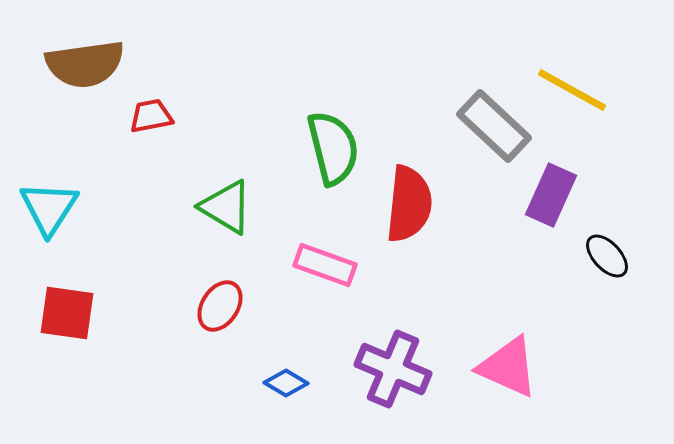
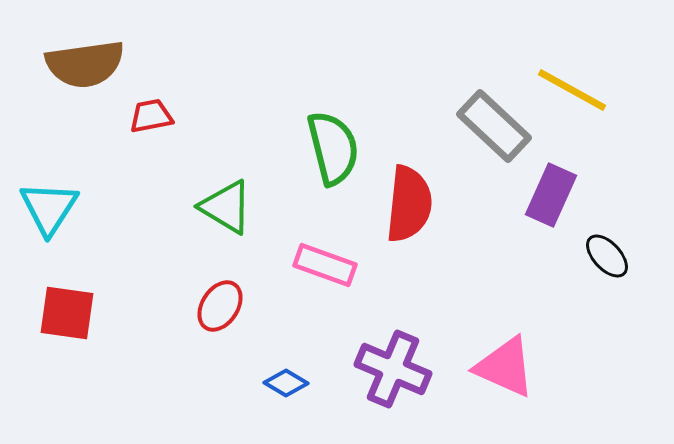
pink triangle: moved 3 px left
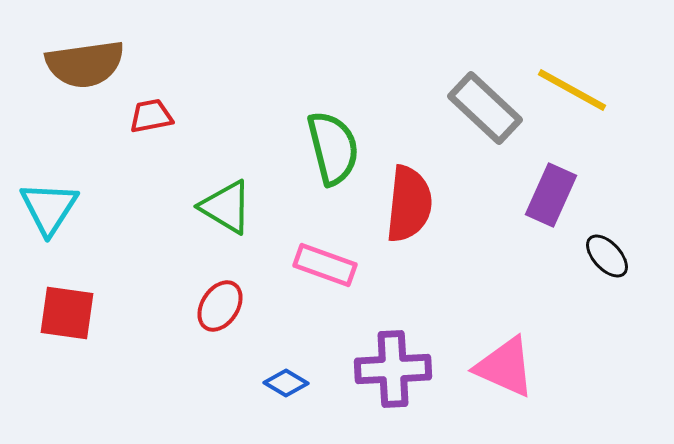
gray rectangle: moved 9 px left, 18 px up
purple cross: rotated 26 degrees counterclockwise
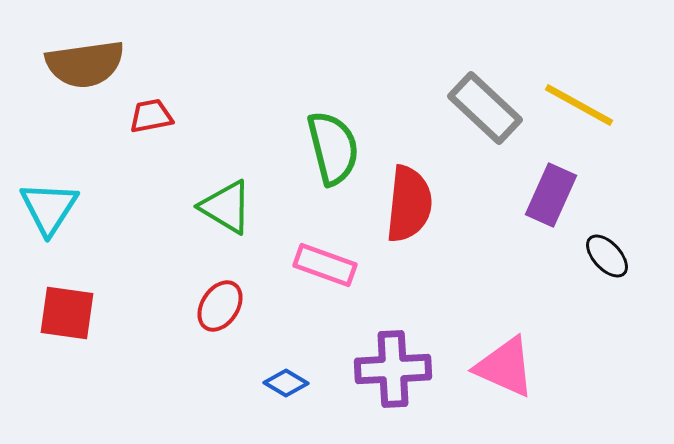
yellow line: moved 7 px right, 15 px down
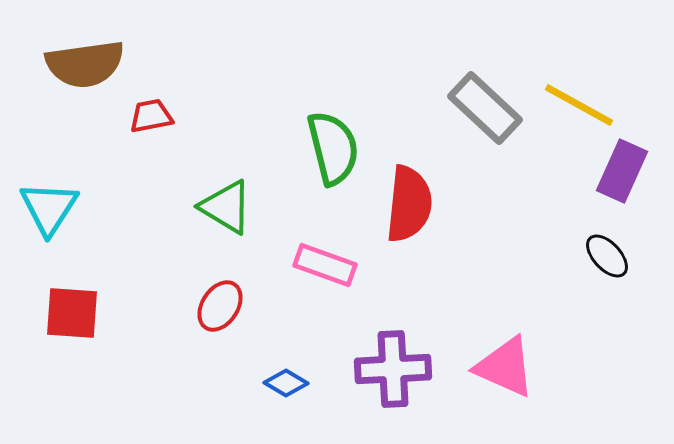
purple rectangle: moved 71 px right, 24 px up
red square: moved 5 px right; rotated 4 degrees counterclockwise
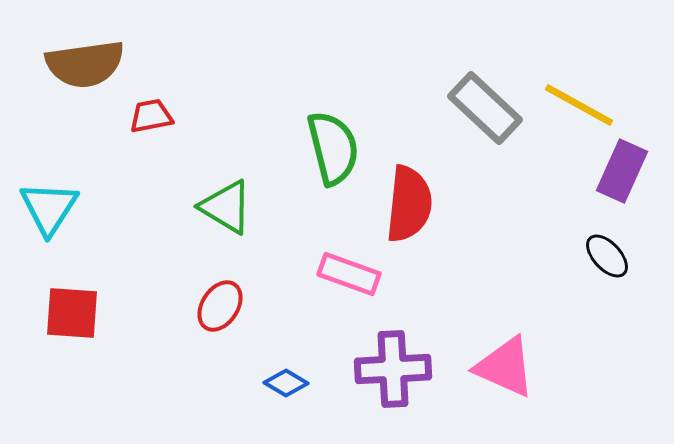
pink rectangle: moved 24 px right, 9 px down
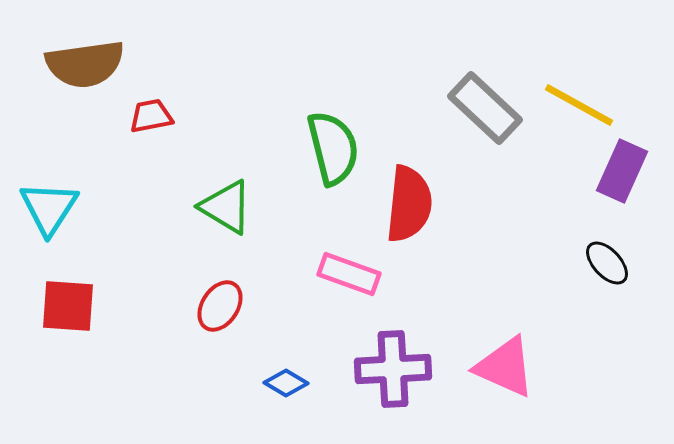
black ellipse: moved 7 px down
red square: moved 4 px left, 7 px up
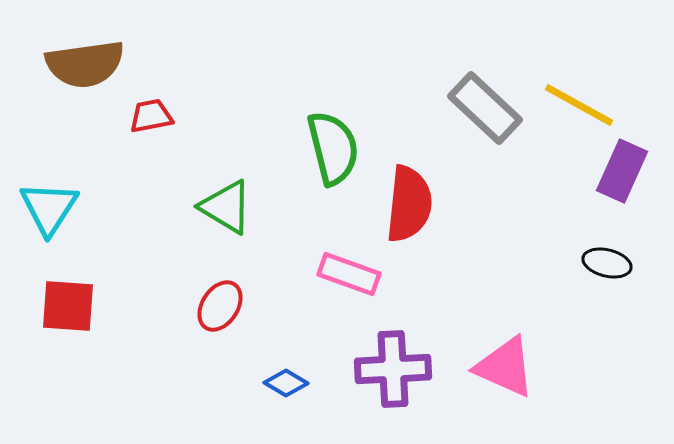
black ellipse: rotated 33 degrees counterclockwise
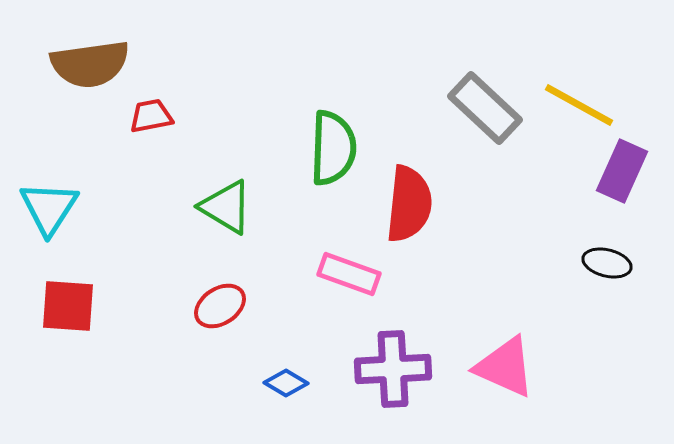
brown semicircle: moved 5 px right
green semicircle: rotated 16 degrees clockwise
red ellipse: rotated 24 degrees clockwise
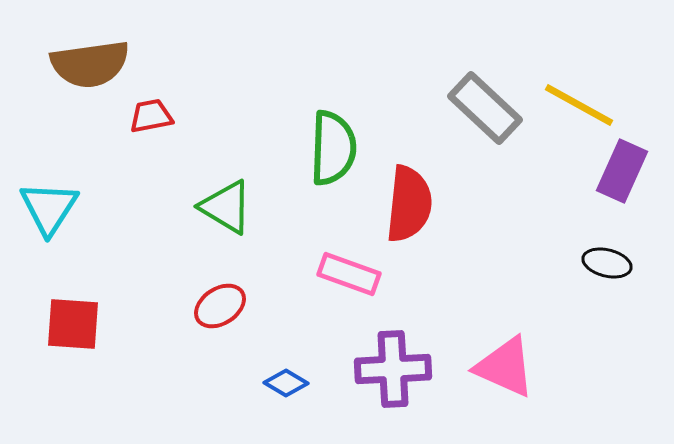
red square: moved 5 px right, 18 px down
